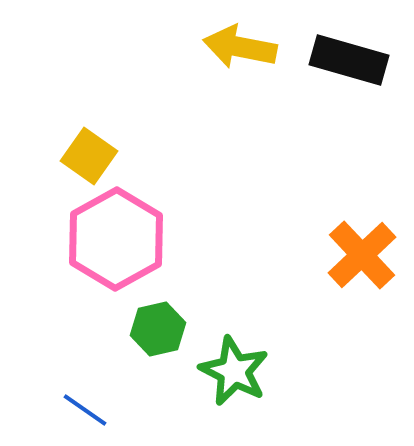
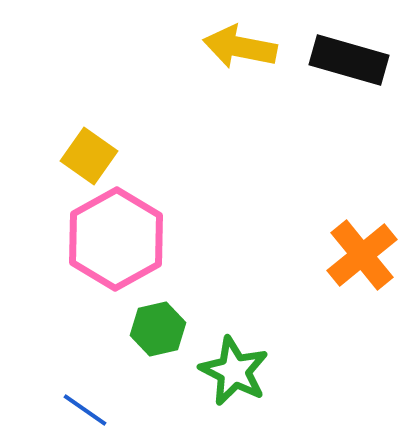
orange cross: rotated 4 degrees clockwise
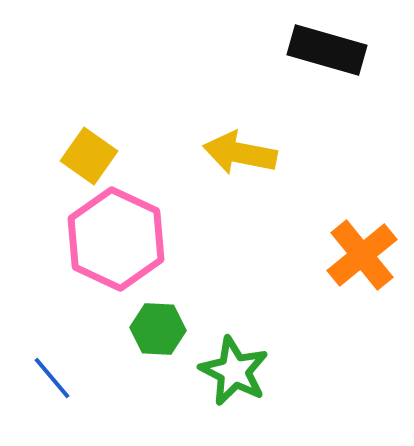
yellow arrow: moved 106 px down
black rectangle: moved 22 px left, 10 px up
pink hexagon: rotated 6 degrees counterclockwise
green hexagon: rotated 16 degrees clockwise
blue line: moved 33 px left, 32 px up; rotated 15 degrees clockwise
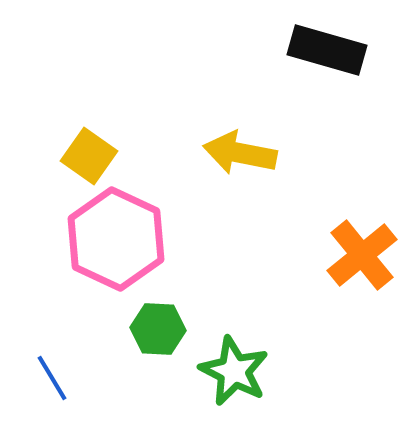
blue line: rotated 9 degrees clockwise
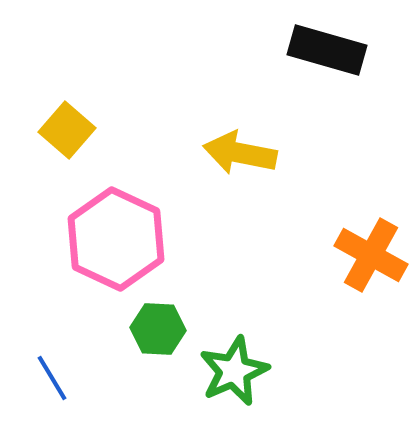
yellow square: moved 22 px left, 26 px up; rotated 6 degrees clockwise
orange cross: moved 9 px right; rotated 22 degrees counterclockwise
green star: rotated 22 degrees clockwise
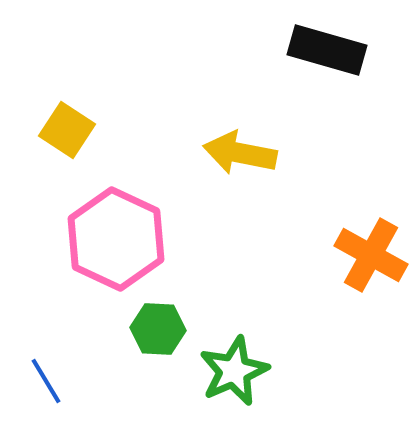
yellow square: rotated 8 degrees counterclockwise
blue line: moved 6 px left, 3 px down
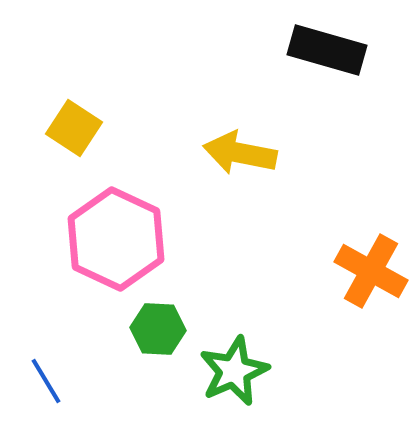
yellow square: moved 7 px right, 2 px up
orange cross: moved 16 px down
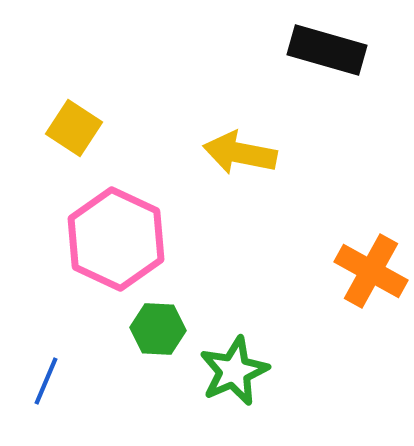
blue line: rotated 54 degrees clockwise
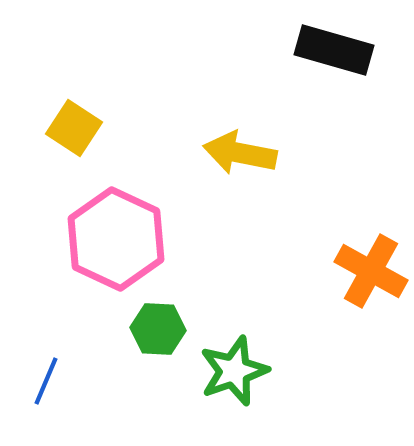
black rectangle: moved 7 px right
green star: rotated 4 degrees clockwise
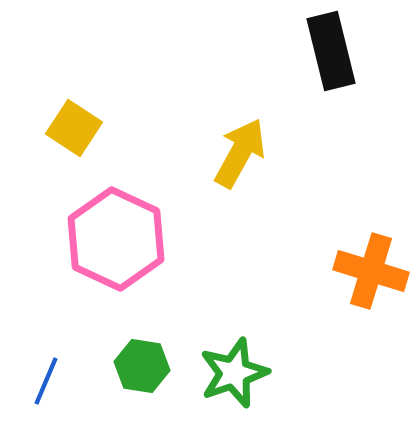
black rectangle: moved 3 px left, 1 px down; rotated 60 degrees clockwise
yellow arrow: rotated 108 degrees clockwise
orange cross: rotated 12 degrees counterclockwise
green hexagon: moved 16 px left, 37 px down; rotated 6 degrees clockwise
green star: moved 2 px down
